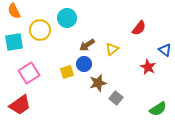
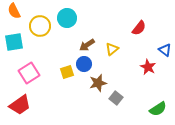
yellow circle: moved 4 px up
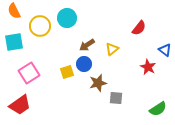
gray square: rotated 32 degrees counterclockwise
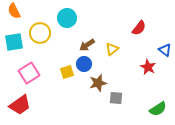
yellow circle: moved 7 px down
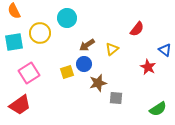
red semicircle: moved 2 px left, 1 px down
